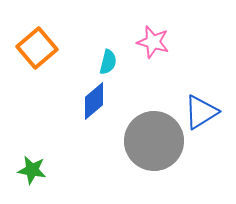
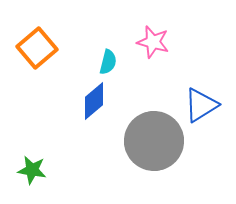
blue triangle: moved 7 px up
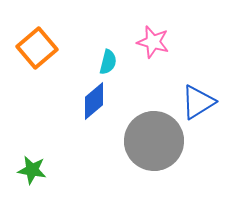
blue triangle: moved 3 px left, 3 px up
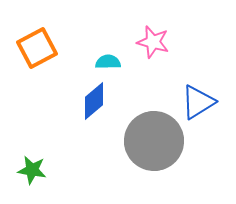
orange square: rotated 12 degrees clockwise
cyan semicircle: rotated 105 degrees counterclockwise
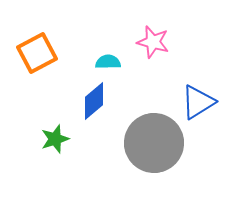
orange square: moved 5 px down
gray circle: moved 2 px down
green star: moved 23 px right, 31 px up; rotated 28 degrees counterclockwise
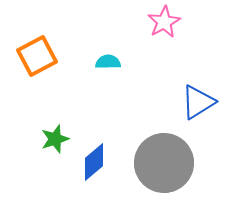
pink star: moved 11 px right, 20 px up; rotated 28 degrees clockwise
orange square: moved 3 px down
blue diamond: moved 61 px down
gray circle: moved 10 px right, 20 px down
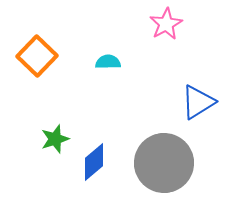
pink star: moved 2 px right, 2 px down
orange square: rotated 18 degrees counterclockwise
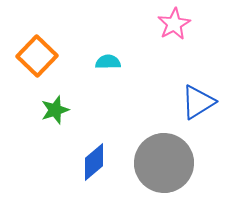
pink star: moved 8 px right
green star: moved 29 px up
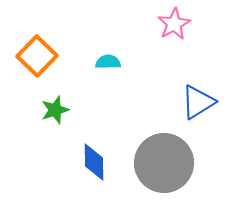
blue diamond: rotated 51 degrees counterclockwise
